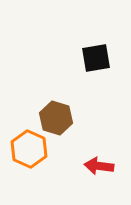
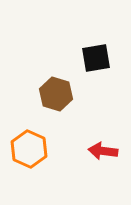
brown hexagon: moved 24 px up
red arrow: moved 4 px right, 15 px up
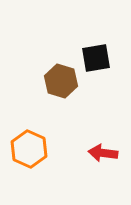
brown hexagon: moved 5 px right, 13 px up
red arrow: moved 2 px down
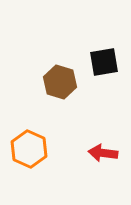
black square: moved 8 px right, 4 px down
brown hexagon: moved 1 px left, 1 px down
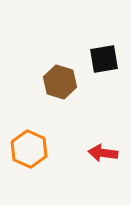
black square: moved 3 px up
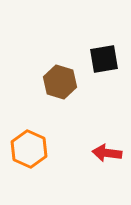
red arrow: moved 4 px right
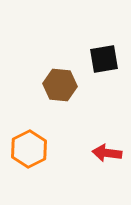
brown hexagon: moved 3 px down; rotated 12 degrees counterclockwise
orange hexagon: rotated 9 degrees clockwise
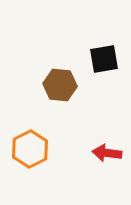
orange hexagon: moved 1 px right
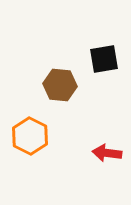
orange hexagon: moved 13 px up; rotated 6 degrees counterclockwise
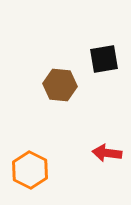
orange hexagon: moved 34 px down
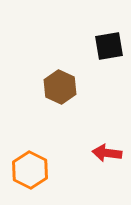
black square: moved 5 px right, 13 px up
brown hexagon: moved 2 px down; rotated 20 degrees clockwise
